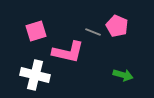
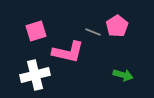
pink pentagon: rotated 15 degrees clockwise
white cross: rotated 28 degrees counterclockwise
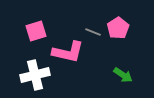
pink pentagon: moved 1 px right, 2 px down
green arrow: rotated 18 degrees clockwise
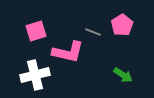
pink pentagon: moved 4 px right, 3 px up
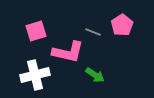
green arrow: moved 28 px left
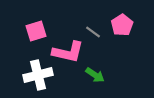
gray line: rotated 14 degrees clockwise
white cross: moved 3 px right
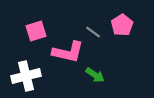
white cross: moved 12 px left, 1 px down
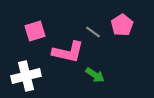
pink square: moved 1 px left
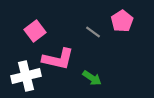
pink pentagon: moved 4 px up
pink square: rotated 20 degrees counterclockwise
pink L-shape: moved 10 px left, 7 px down
green arrow: moved 3 px left, 3 px down
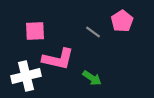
pink square: rotated 35 degrees clockwise
